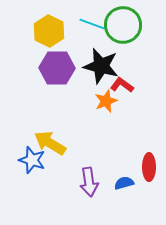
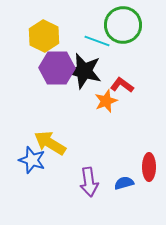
cyan line: moved 5 px right, 17 px down
yellow hexagon: moved 5 px left, 5 px down
black star: moved 17 px left, 5 px down
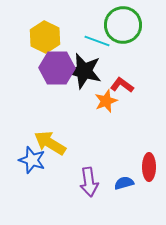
yellow hexagon: moved 1 px right, 1 px down
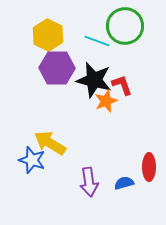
green circle: moved 2 px right, 1 px down
yellow hexagon: moved 3 px right, 2 px up
black star: moved 10 px right, 9 px down
red L-shape: rotated 35 degrees clockwise
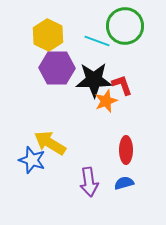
black star: rotated 15 degrees counterclockwise
red ellipse: moved 23 px left, 17 px up
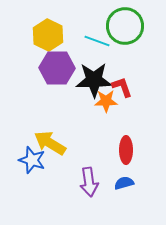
red L-shape: moved 2 px down
orange star: rotated 20 degrees clockwise
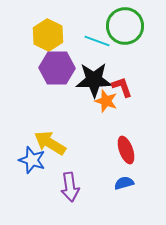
orange star: rotated 20 degrees clockwise
red ellipse: rotated 20 degrees counterclockwise
purple arrow: moved 19 px left, 5 px down
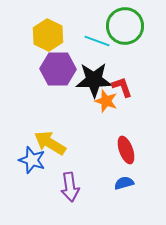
purple hexagon: moved 1 px right, 1 px down
